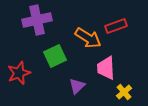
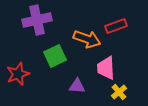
orange arrow: moved 1 px left, 1 px down; rotated 12 degrees counterclockwise
red star: moved 1 px left, 1 px down
purple triangle: rotated 48 degrees clockwise
yellow cross: moved 5 px left
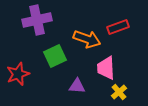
red rectangle: moved 2 px right, 1 px down
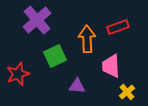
purple cross: rotated 28 degrees counterclockwise
orange arrow: rotated 112 degrees counterclockwise
pink trapezoid: moved 5 px right, 2 px up
yellow cross: moved 8 px right
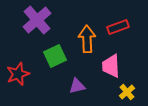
purple triangle: rotated 18 degrees counterclockwise
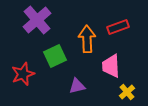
red star: moved 5 px right
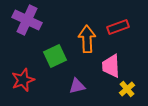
purple cross: moved 10 px left; rotated 24 degrees counterclockwise
red star: moved 6 px down
yellow cross: moved 3 px up
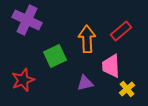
red rectangle: moved 3 px right, 4 px down; rotated 20 degrees counterclockwise
purple triangle: moved 8 px right, 3 px up
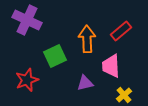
red star: moved 4 px right
yellow cross: moved 3 px left, 6 px down
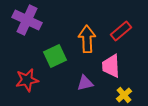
red star: rotated 10 degrees clockwise
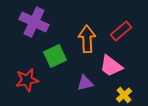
purple cross: moved 7 px right, 2 px down
pink trapezoid: rotated 50 degrees counterclockwise
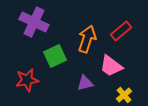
orange arrow: rotated 20 degrees clockwise
